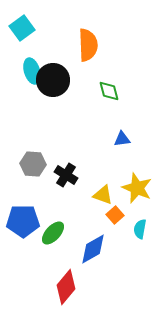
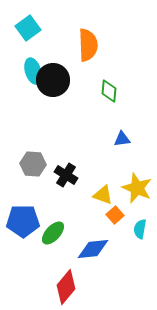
cyan square: moved 6 px right
cyan ellipse: moved 1 px right
green diamond: rotated 20 degrees clockwise
blue diamond: rotated 24 degrees clockwise
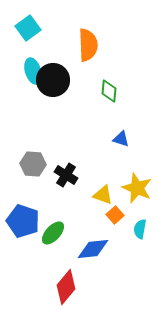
blue triangle: moved 1 px left; rotated 24 degrees clockwise
blue pentagon: rotated 20 degrees clockwise
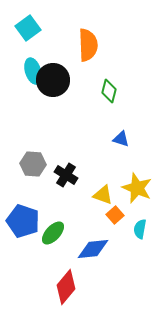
green diamond: rotated 10 degrees clockwise
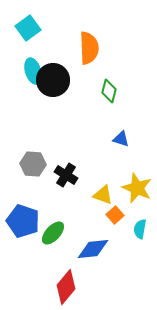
orange semicircle: moved 1 px right, 3 px down
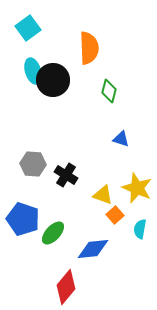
blue pentagon: moved 2 px up
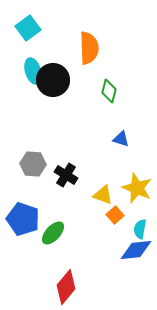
blue diamond: moved 43 px right, 1 px down
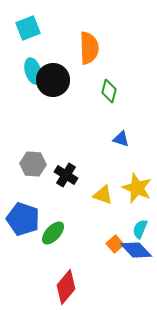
cyan square: rotated 15 degrees clockwise
orange square: moved 29 px down
cyan semicircle: rotated 12 degrees clockwise
blue diamond: rotated 52 degrees clockwise
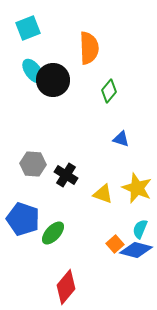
cyan ellipse: rotated 20 degrees counterclockwise
green diamond: rotated 25 degrees clockwise
yellow triangle: moved 1 px up
blue diamond: rotated 32 degrees counterclockwise
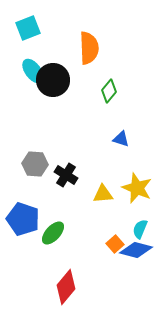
gray hexagon: moved 2 px right
yellow triangle: rotated 25 degrees counterclockwise
